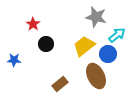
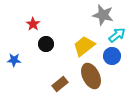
gray star: moved 7 px right, 2 px up
blue circle: moved 4 px right, 2 px down
brown ellipse: moved 5 px left
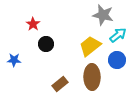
cyan arrow: moved 1 px right
yellow trapezoid: moved 6 px right
blue circle: moved 5 px right, 4 px down
brown ellipse: moved 1 px right, 1 px down; rotated 25 degrees clockwise
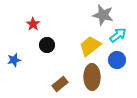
black circle: moved 1 px right, 1 px down
blue star: rotated 16 degrees counterclockwise
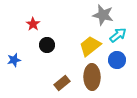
brown rectangle: moved 2 px right, 1 px up
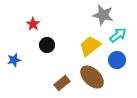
brown ellipse: rotated 45 degrees counterclockwise
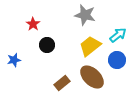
gray star: moved 18 px left
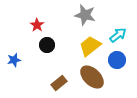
red star: moved 4 px right, 1 px down
brown rectangle: moved 3 px left
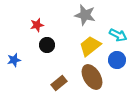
red star: rotated 24 degrees clockwise
cyan arrow: rotated 66 degrees clockwise
brown ellipse: rotated 15 degrees clockwise
